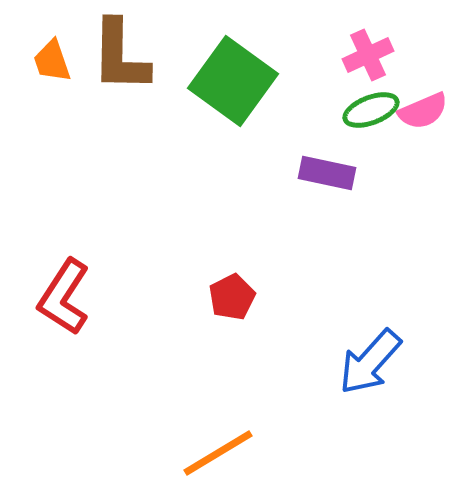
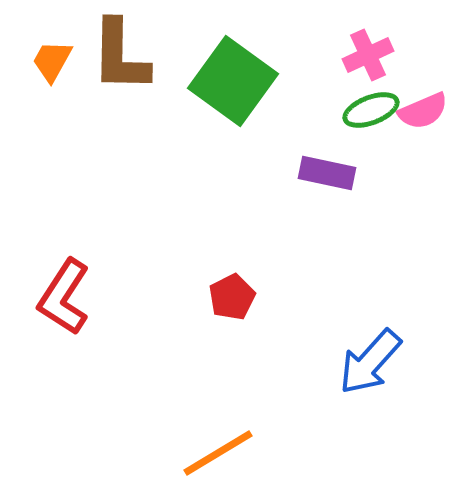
orange trapezoid: rotated 48 degrees clockwise
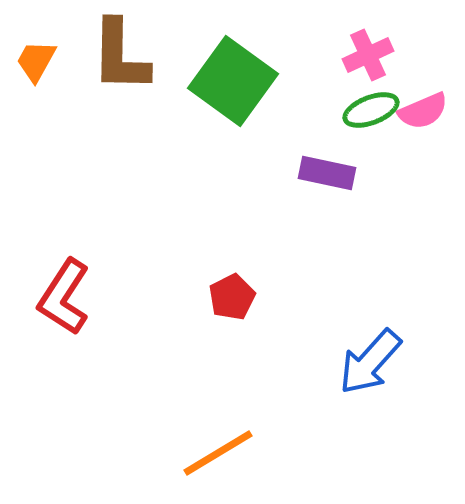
orange trapezoid: moved 16 px left
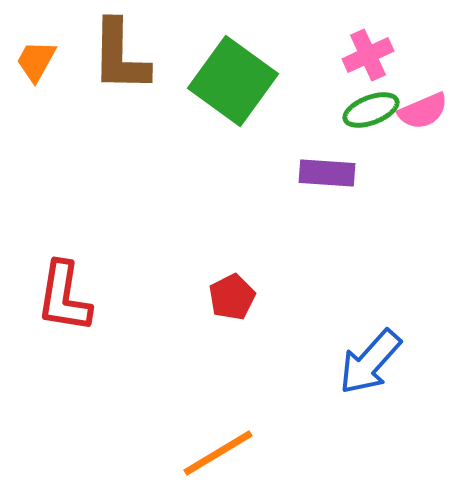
purple rectangle: rotated 8 degrees counterclockwise
red L-shape: rotated 24 degrees counterclockwise
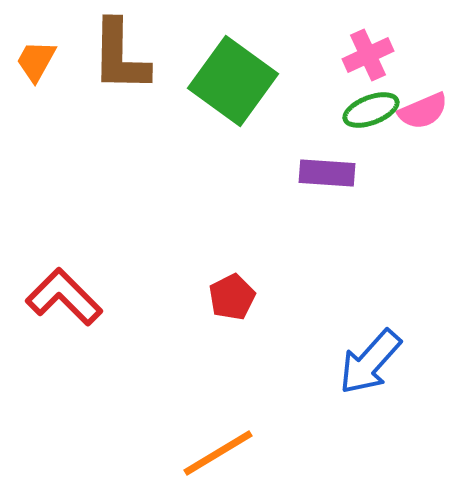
red L-shape: rotated 126 degrees clockwise
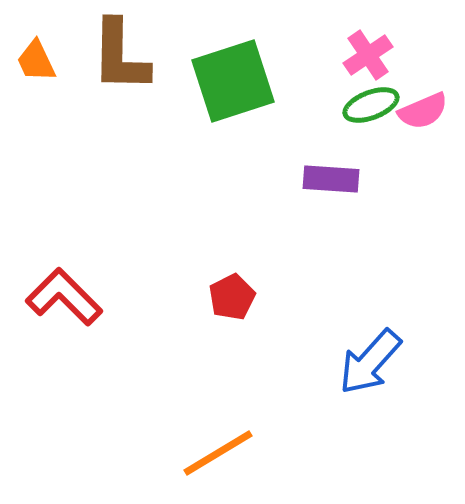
pink cross: rotated 9 degrees counterclockwise
orange trapezoid: rotated 54 degrees counterclockwise
green square: rotated 36 degrees clockwise
green ellipse: moved 5 px up
purple rectangle: moved 4 px right, 6 px down
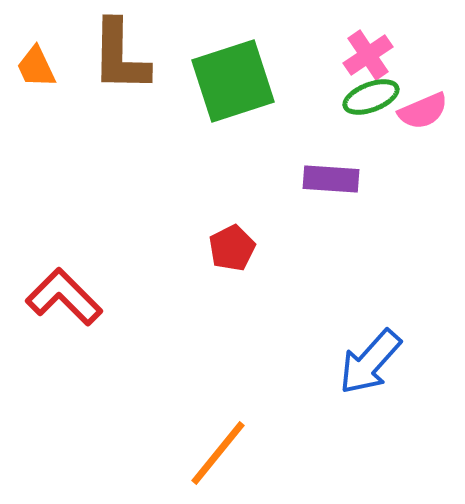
orange trapezoid: moved 6 px down
green ellipse: moved 8 px up
red pentagon: moved 49 px up
orange line: rotated 20 degrees counterclockwise
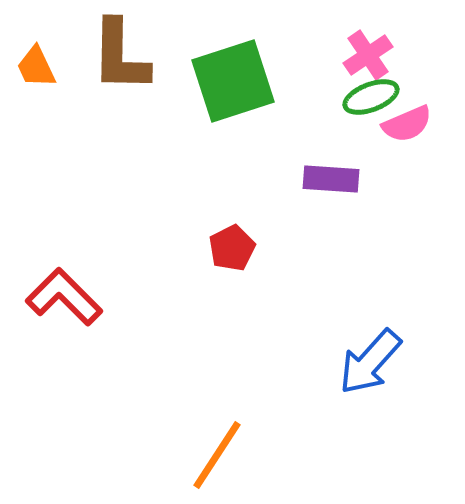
pink semicircle: moved 16 px left, 13 px down
orange line: moved 1 px left, 2 px down; rotated 6 degrees counterclockwise
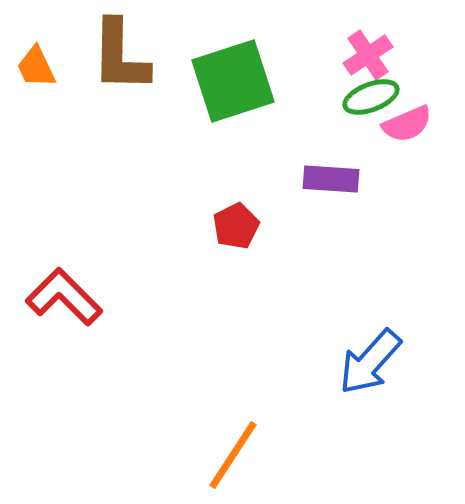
red pentagon: moved 4 px right, 22 px up
orange line: moved 16 px right
